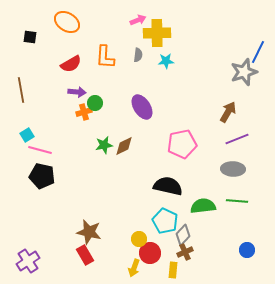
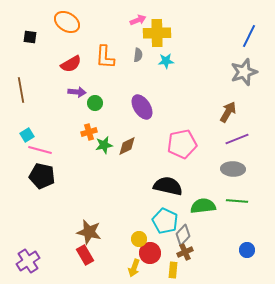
blue line: moved 9 px left, 16 px up
orange cross: moved 5 px right, 20 px down
brown diamond: moved 3 px right
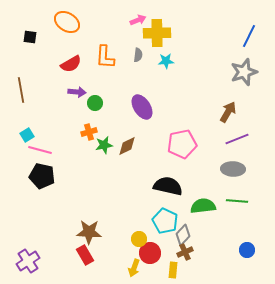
brown star: rotated 10 degrees counterclockwise
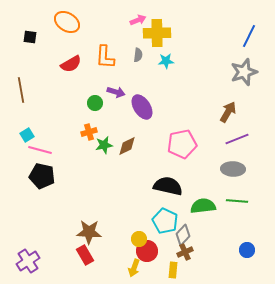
purple arrow: moved 39 px right; rotated 12 degrees clockwise
red circle: moved 3 px left, 2 px up
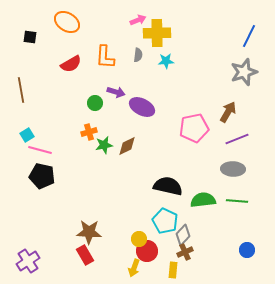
purple ellipse: rotated 30 degrees counterclockwise
pink pentagon: moved 12 px right, 16 px up
green semicircle: moved 6 px up
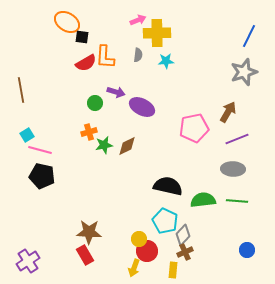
black square: moved 52 px right
red semicircle: moved 15 px right, 1 px up
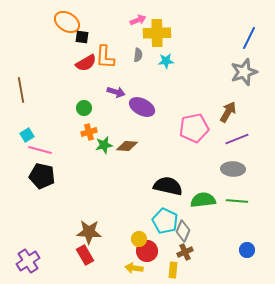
blue line: moved 2 px down
green circle: moved 11 px left, 5 px down
brown diamond: rotated 30 degrees clockwise
gray diamond: moved 4 px up; rotated 20 degrees counterclockwise
yellow arrow: rotated 78 degrees clockwise
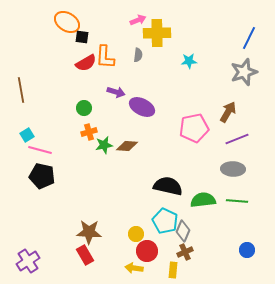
cyan star: moved 23 px right
yellow circle: moved 3 px left, 5 px up
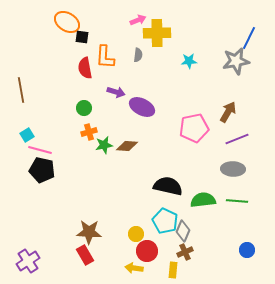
red semicircle: moved 1 px left, 5 px down; rotated 110 degrees clockwise
gray star: moved 8 px left, 11 px up; rotated 8 degrees clockwise
black pentagon: moved 6 px up
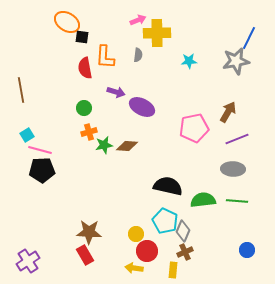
black pentagon: rotated 15 degrees counterclockwise
